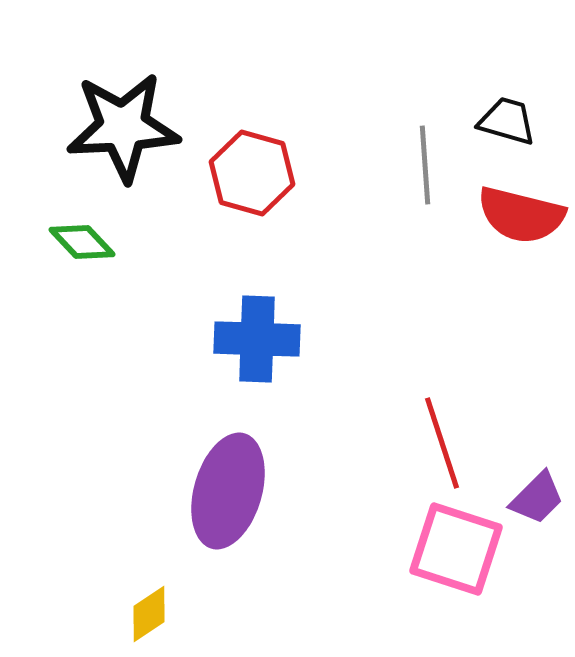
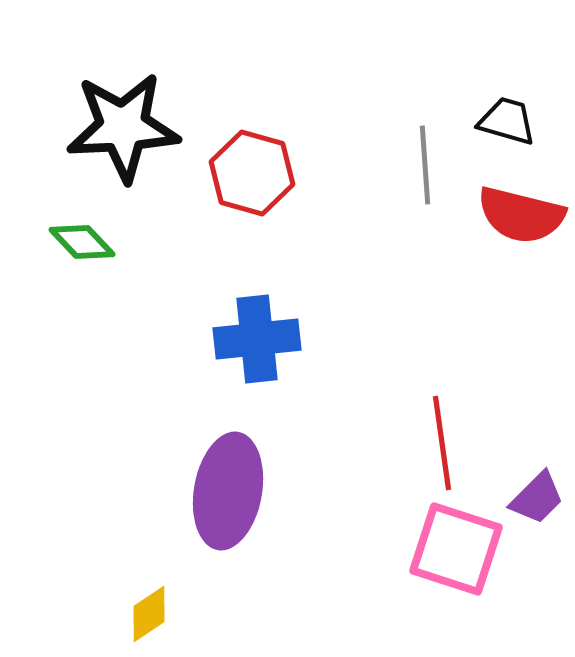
blue cross: rotated 8 degrees counterclockwise
red line: rotated 10 degrees clockwise
purple ellipse: rotated 6 degrees counterclockwise
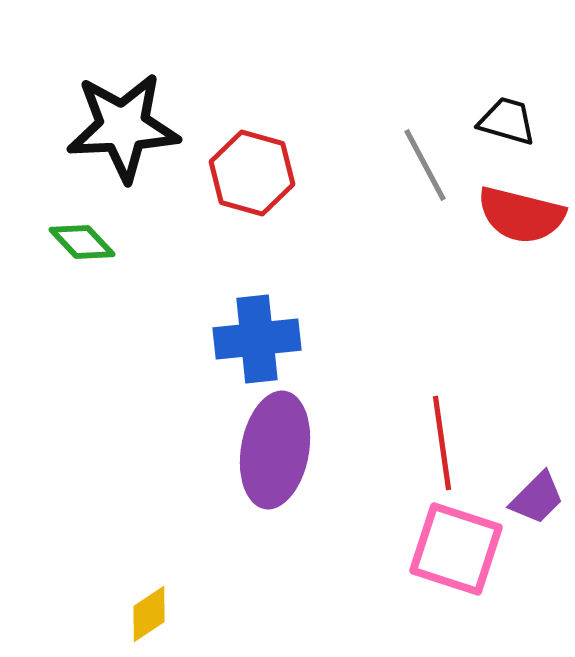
gray line: rotated 24 degrees counterclockwise
purple ellipse: moved 47 px right, 41 px up
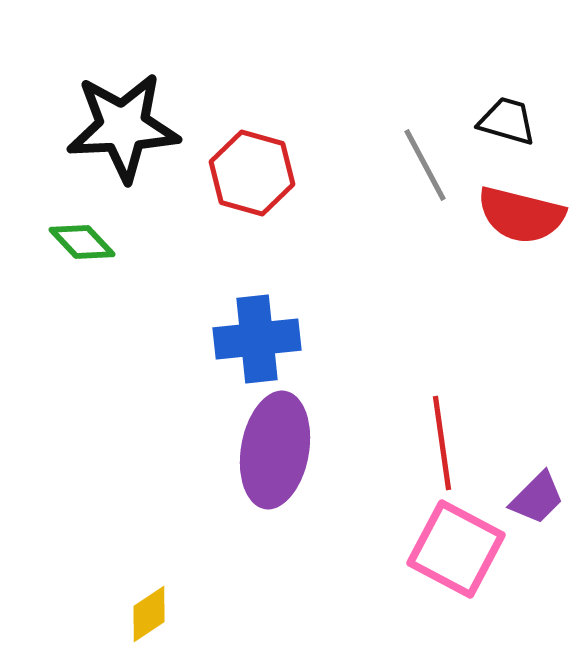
pink square: rotated 10 degrees clockwise
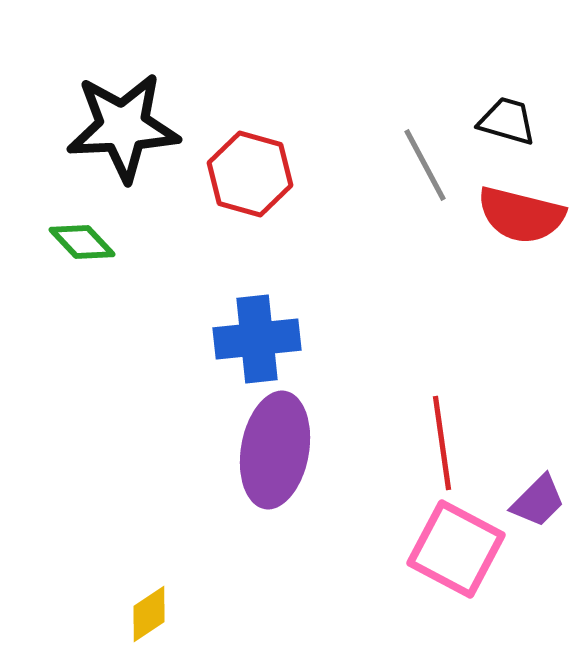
red hexagon: moved 2 px left, 1 px down
purple trapezoid: moved 1 px right, 3 px down
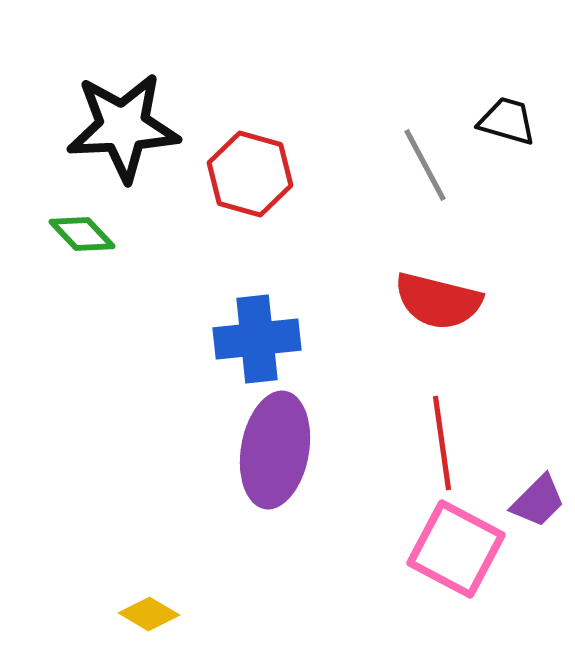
red semicircle: moved 83 px left, 86 px down
green diamond: moved 8 px up
yellow diamond: rotated 64 degrees clockwise
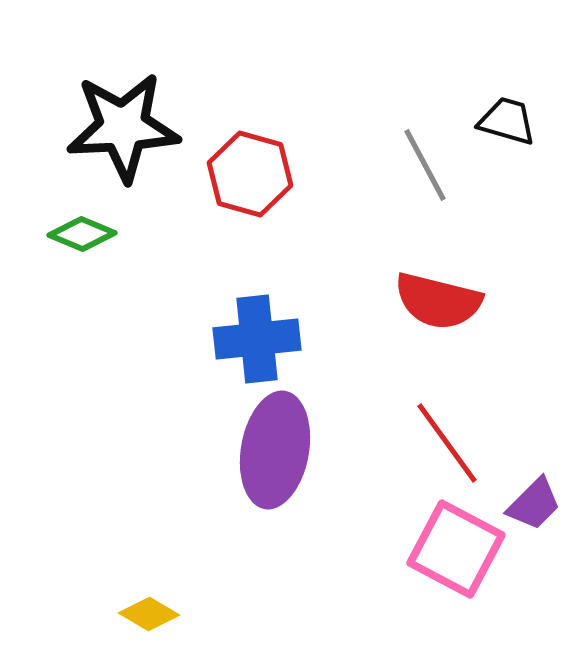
green diamond: rotated 24 degrees counterclockwise
red line: moved 5 px right; rotated 28 degrees counterclockwise
purple trapezoid: moved 4 px left, 3 px down
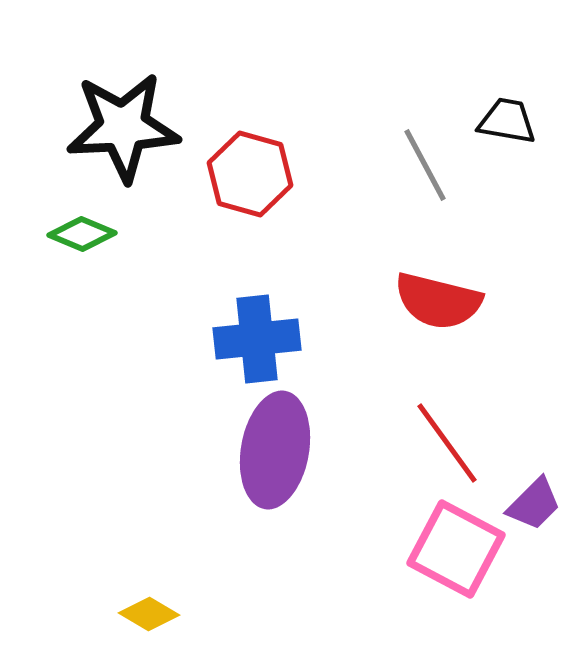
black trapezoid: rotated 6 degrees counterclockwise
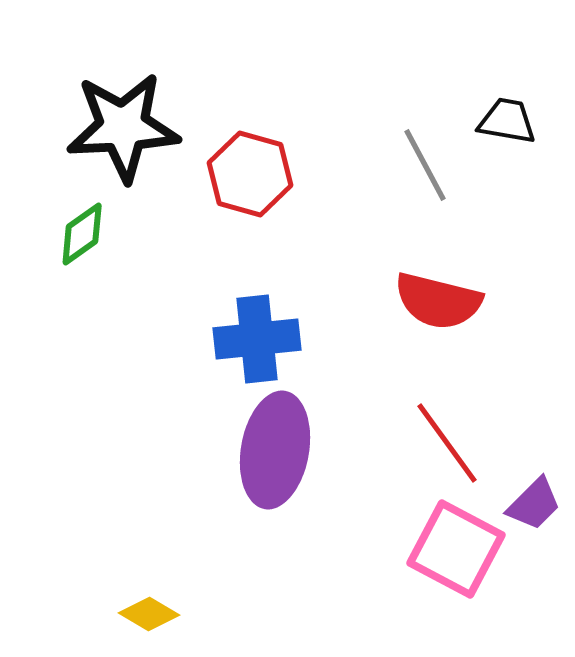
green diamond: rotated 58 degrees counterclockwise
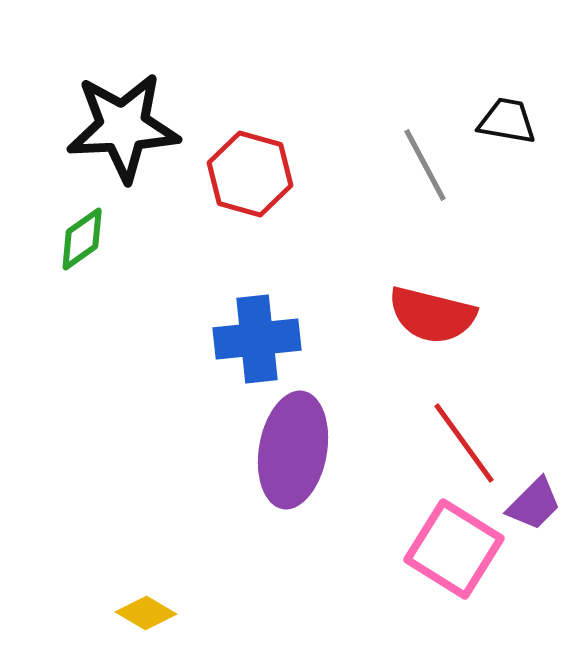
green diamond: moved 5 px down
red semicircle: moved 6 px left, 14 px down
red line: moved 17 px right
purple ellipse: moved 18 px right
pink square: moved 2 px left; rotated 4 degrees clockwise
yellow diamond: moved 3 px left, 1 px up
